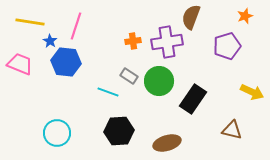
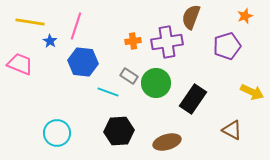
blue hexagon: moved 17 px right
green circle: moved 3 px left, 2 px down
brown triangle: rotated 15 degrees clockwise
brown ellipse: moved 1 px up
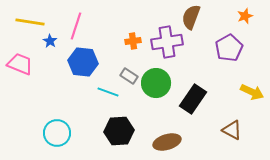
purple pentagon: moved 2 px right, 2 px down; rotated 12 degrees counterclockwise
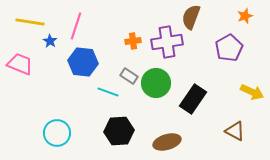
brown triangle: moved 3 px right, 1 px down
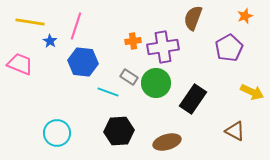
brown semicircle: moved 2 px right, 1 px down
purple cross: moved 4 px left, 5 px down
gray rectangle: moved 1 px down
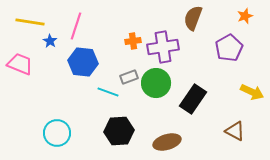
gray rectangle: rotated 54 degrees counterclockwise
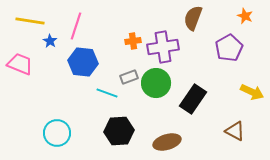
orange star: rotated 28 degrees counterclockwise
yellow line: moved 1 px up
cyan line: moved 1 px left, 1 px down
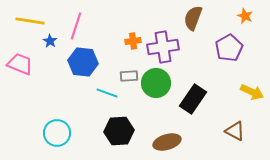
gray rectangle: moved 1 px up; rotated 18 degrees clockwise
